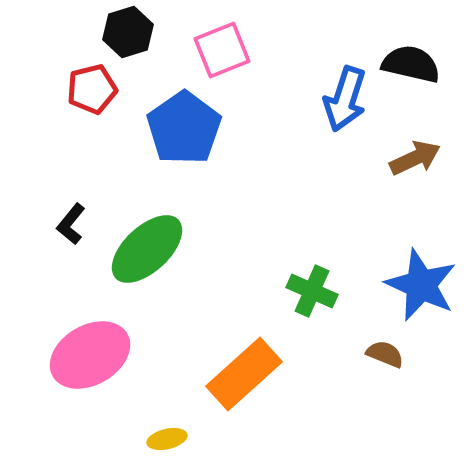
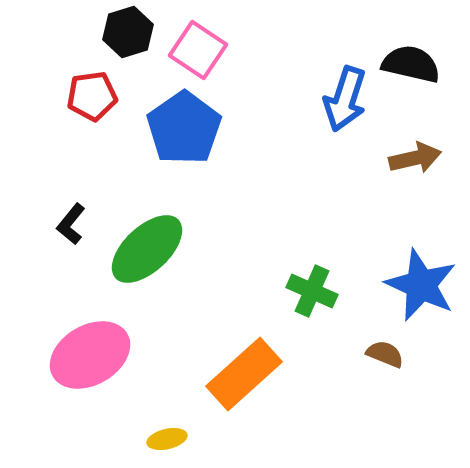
pink square: moved 24 px left; rotated 34 degrees counterclockwise
red pentagon: moved 7 px down; rotated 6 degrees clockwise
brown arrow: rotated 12 degrees clockwise
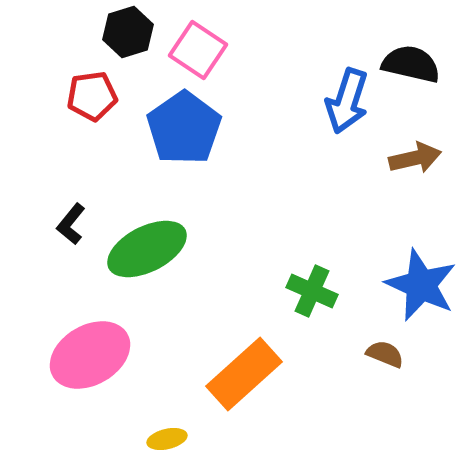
blue arrow: moved 2 px right, 2 px down
green ellipse: rotated 16 degrees clockwise
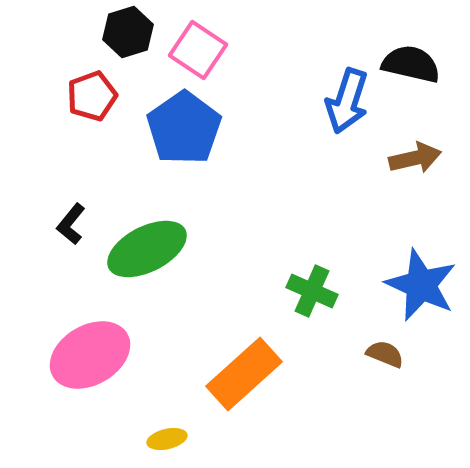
red pentagon: rotated 12 degrees counterclockwise
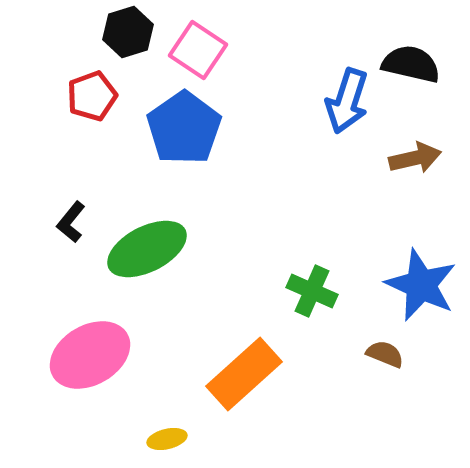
black L-shape: moved 2 px up
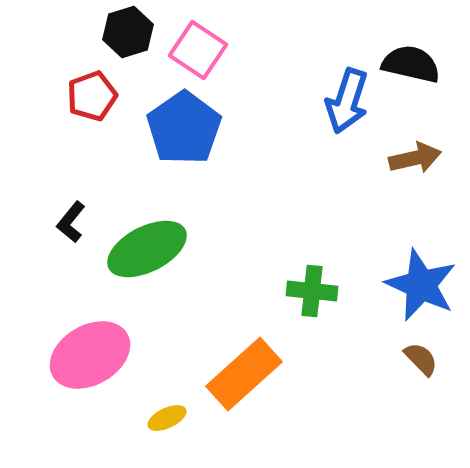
green cross: rotated 18 degrees counterclockwise
brown semicircle: moved 36 px right, 5 px down; rotated 24 degrees clockwise
yellow ellipse: moved 21 px up; rotated 12 degrees counterclockwise
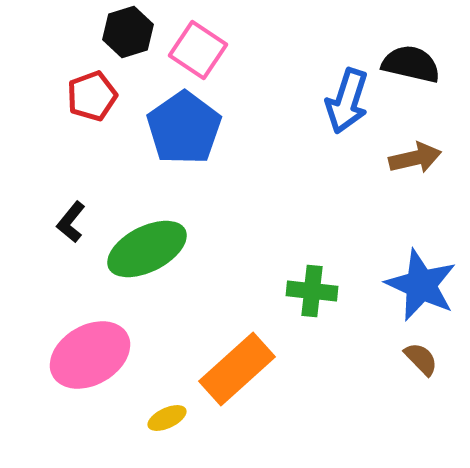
orange rectangle: moved 7 px left, 5 px up
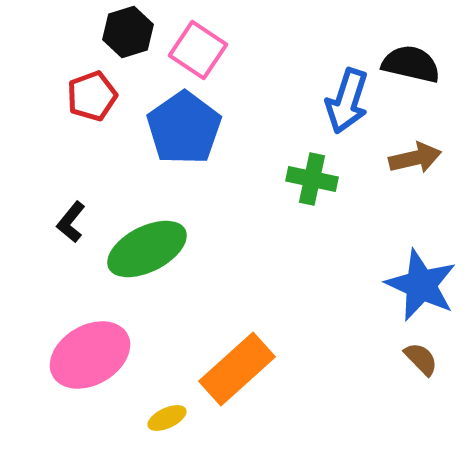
green cross: moved 112 px up; rotated 6 degrees clockwise
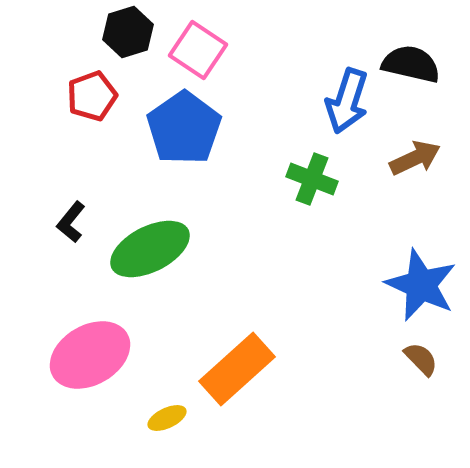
brown arrow: rotated 12 degrees counterclockwise
green cross: rotated 9 degrees clockwise
green ellipse: moved 3 px right
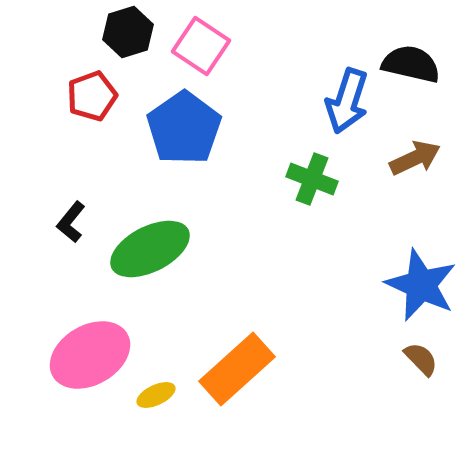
pink square: moved 3 px right, 4 px up
yellow ellipse: moved 11 px left, 23 px up
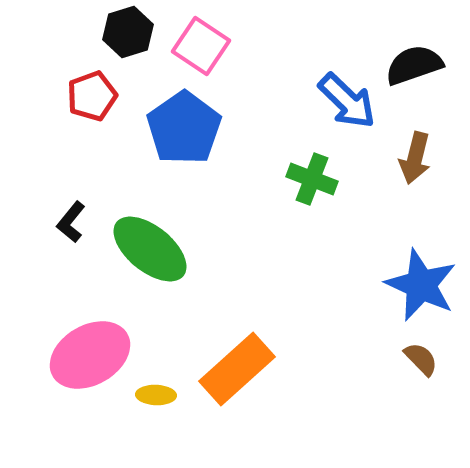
black semicircle: moved 3 px right, 1 px down; rotated 32 degrees counterclockwise
blue arrow: rotated 64 degrees counterclockwise
brown arrow: rotated 129 degrees clockwise
green ellipse: rotated 66 degrees clockwise
yellow ellipse: rotated 27 degrees clockwise
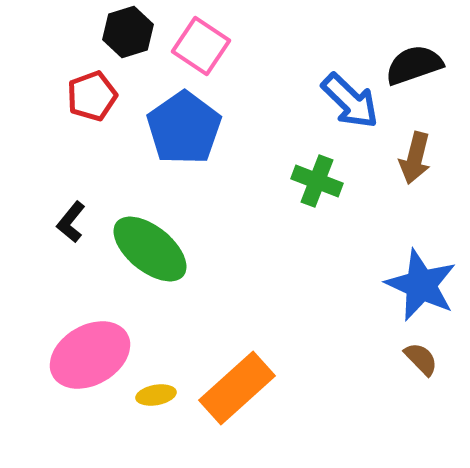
blue arrow: moved 3 px right
green cross: moved 5 px right, 2 px down
orange rectangle: moved 19 px down
yellow ellipse: rotated 12 degrees counterclockwise
